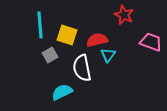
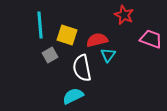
pink trapezoid: moved 3 px up
cyan semicircle: moved 11 px right, 4 px down
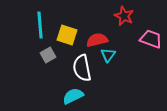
red star: moved 1 px down
gray square: moved 2 px left
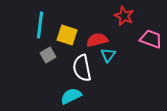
cyan line: rotated 12 degrees clockwise
cyan semicircle: moved 2 px left
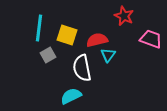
cyan line: moved 1 px left, 3 px down
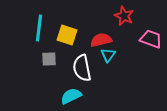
red semicircle: moved 4 px right
gray square: moved 1 px right, 4 px down; rotated 28 degrees clockwise
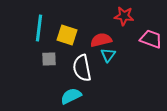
red star: rotated 18 degrees counterclockwise
